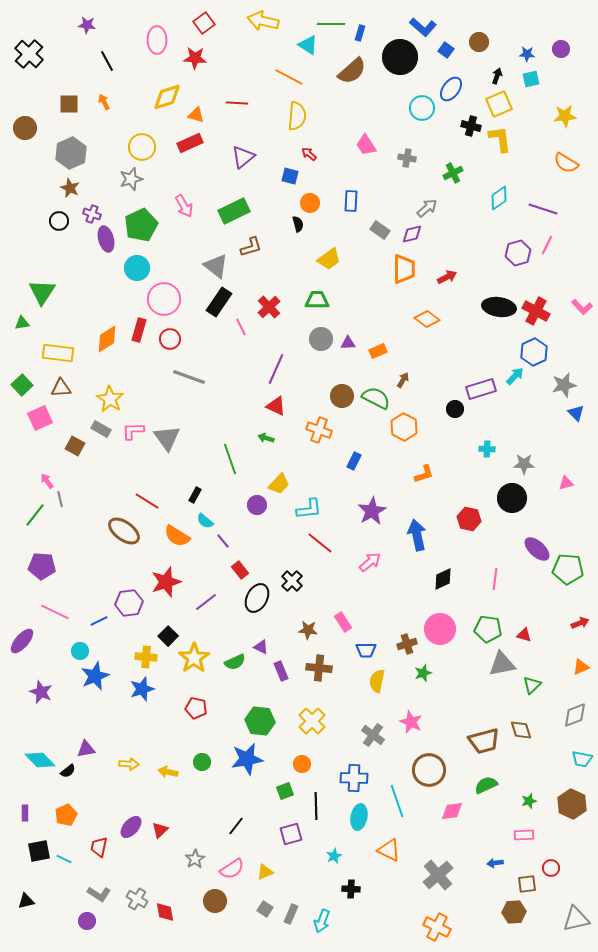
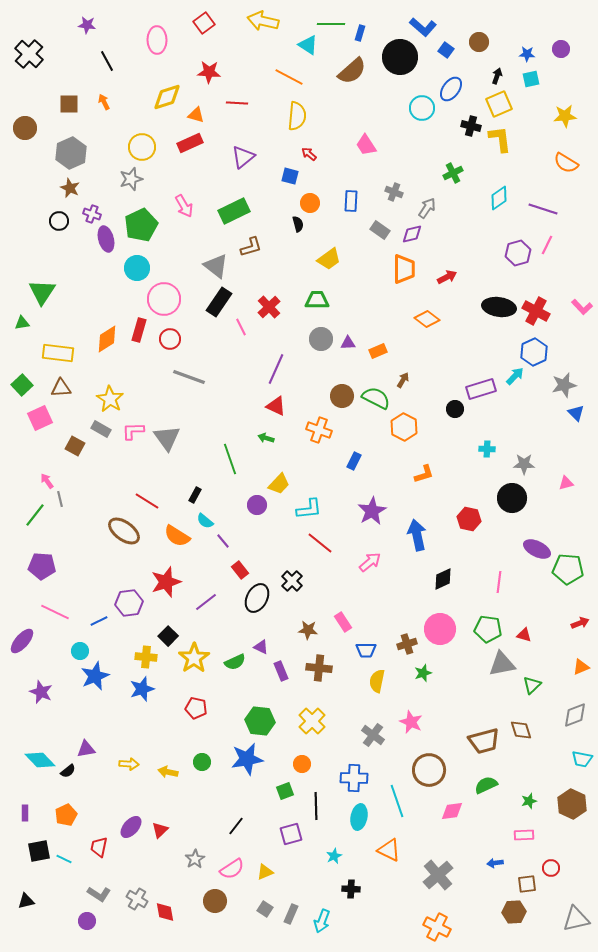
red star at (195, 58): moved 14 px right, 14 px down
gray cross at (407, 158): moved 13 px left, 34 px down; rotated 12 degrees clockwise
gray arrow at (427, 208): rotated 15 degrees counterclockwise
purple ellipse at (537, 549): rotated 16 degrees counterclockwise
pink line at (495, 579): moved 4 px right, 3 px down
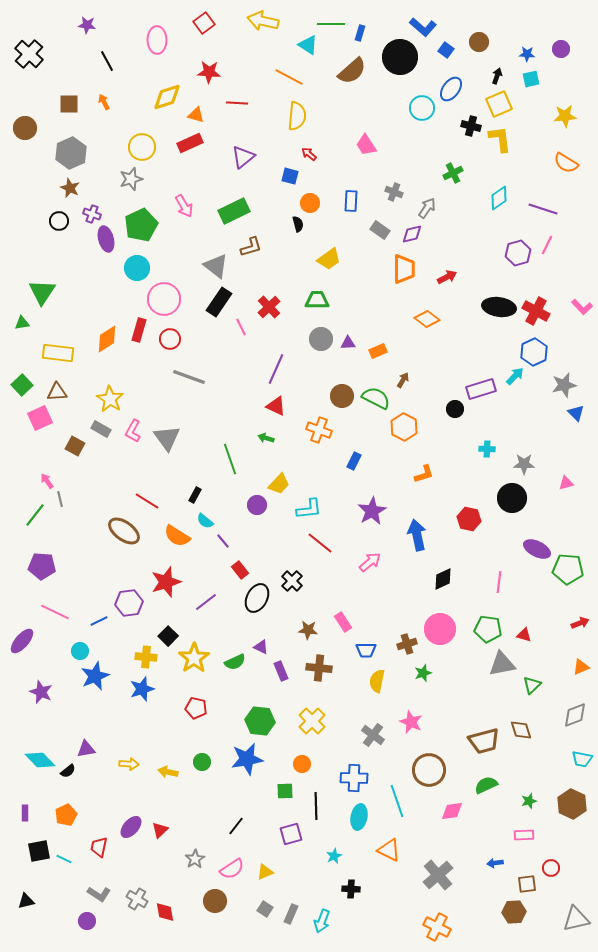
brown triangle at (61, 388): moved 4 px left, 4 px down
pink L-shape at (133, 431): rotated 60 degrees counterclockwise
green square at (285, 791): rotated 18 degrees clockwise
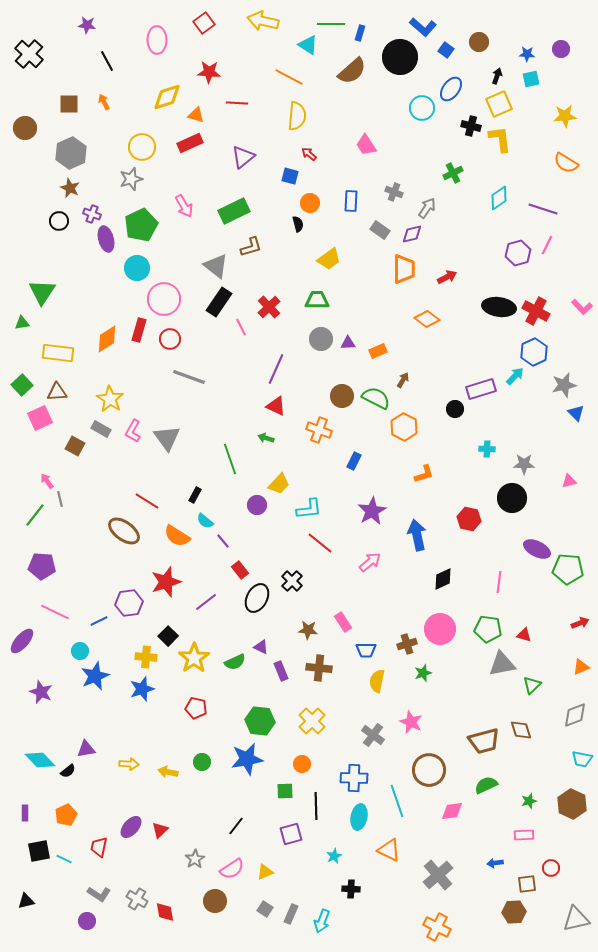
pink triangle at (566, 483): moved 3 px right, 2 px up
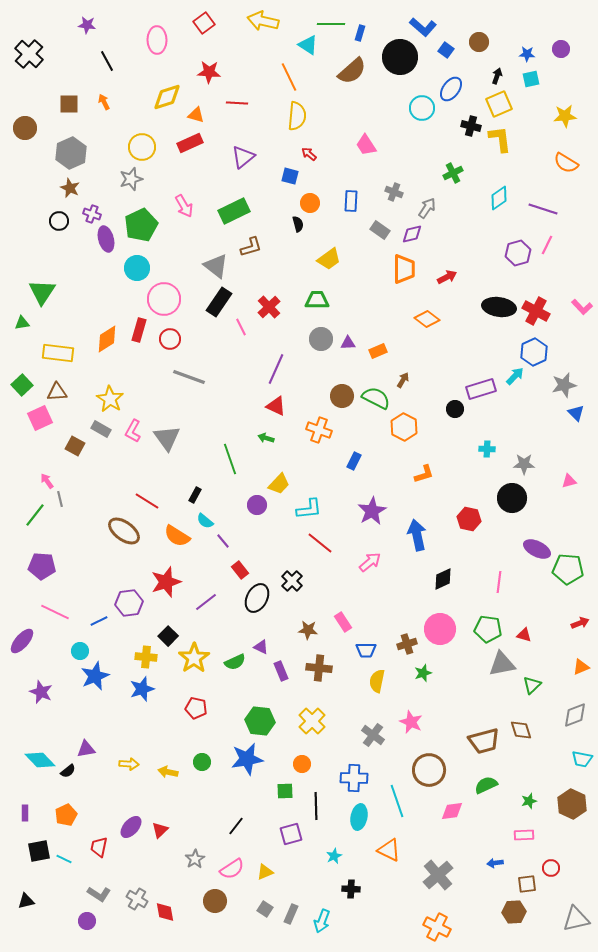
orange line at (289, 77): rotated 36 degrees clockwise
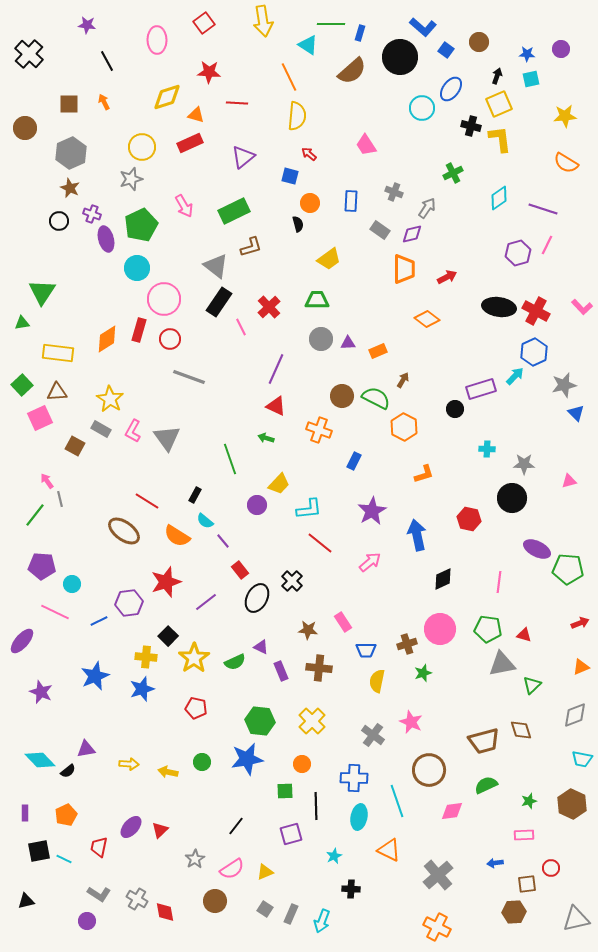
yellow arrow at (263, 21): rotated 112 degrees counterclockwise
cyan circle at (80, 651): moved 8 px left, 67 px up
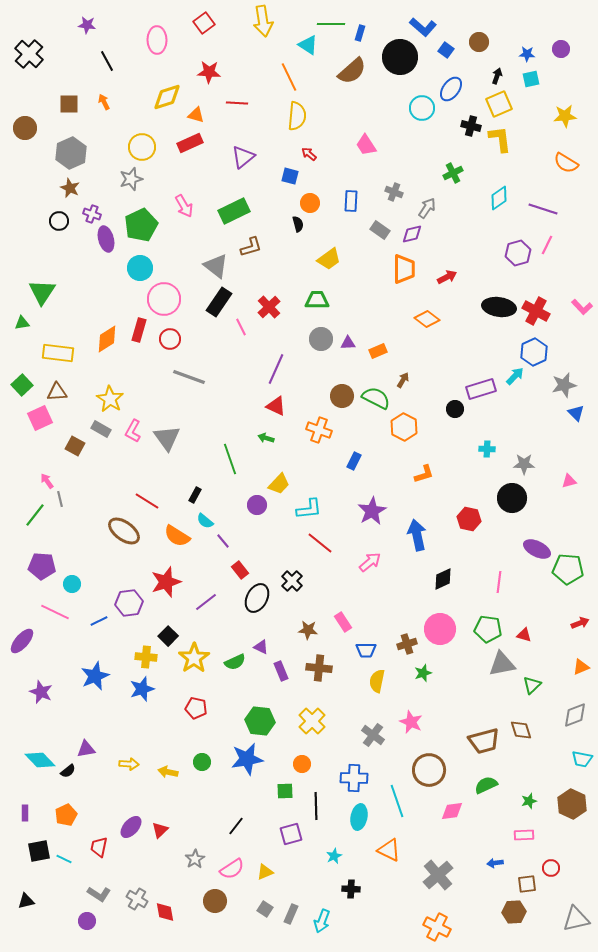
cyan circle at (137, 268): moved 3 px right
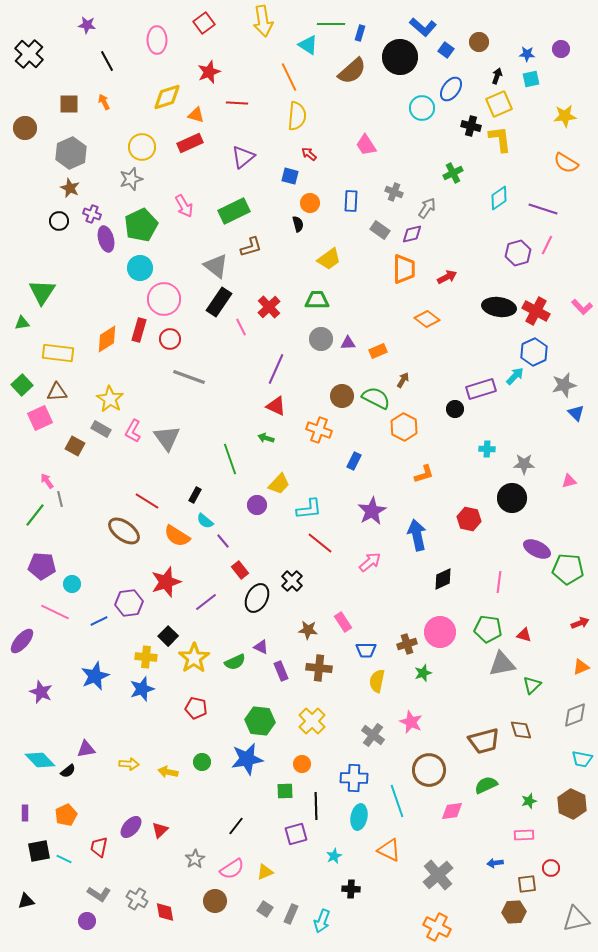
red star at (209, 72): rotated 25 degrees counterclockwise
pink circle at (440, 629): moved 3 px down
purple square at (291, 834): moved 5 px right
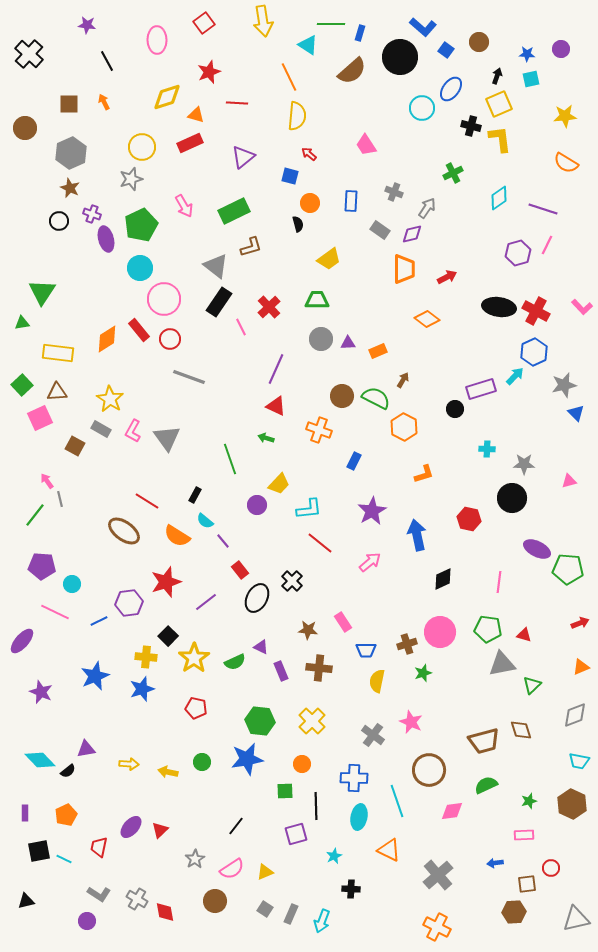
red rectangle at (139, 330): rotated 55 degrees counterclockwise
cyan trapezoid at (582, 759): moved 3 px left, 2 px down
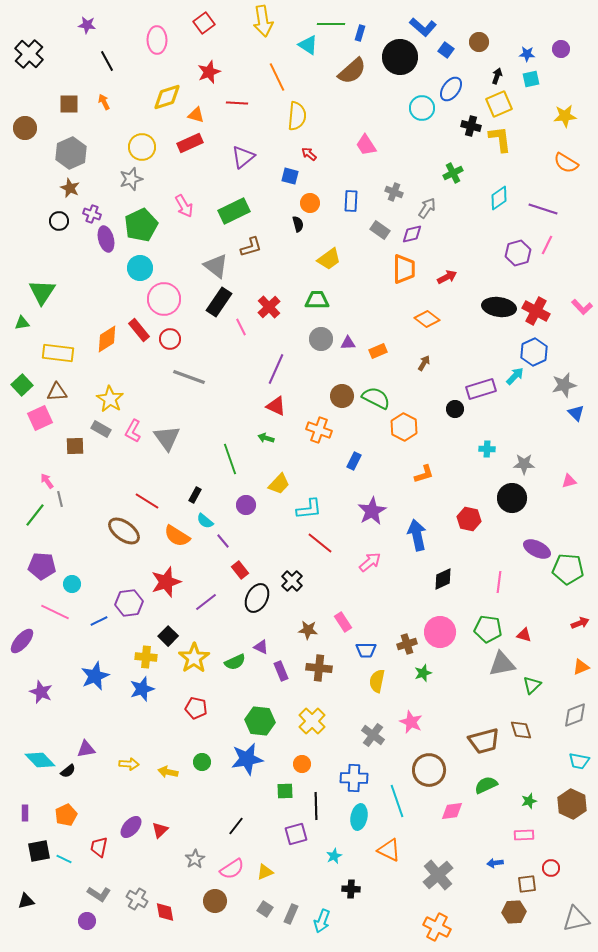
orange line at (289, 77): moved 12 px left
brown arrow at (403, 380): moved 21 px right, 17 px up
brown square at (75, 446): rotated 30 degrees counterclockwise
purple circle at (257, 505): moved 11 px left
